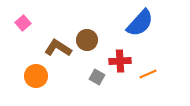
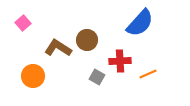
orange circle: moved 3 px left
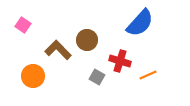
pink square: moved 2 px down; rotated 14 degrees counterclockwise
brown L-shape: moved 2 px down; rotated 12 degrees clockwise
red cross: rotated 20 degrees clockwise
orange line: moved 1 px down
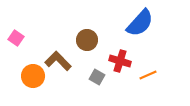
pink square: moved 7 px left, 13 px down
brown L-shape: moved 11 px down
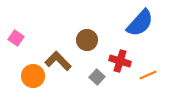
gray square: rotated 14 degrees clockwise
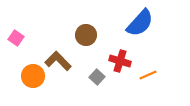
brown circle: moved 1 px left, 5 px up
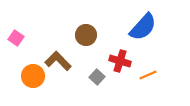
blue semicircle: moved 3 px right, 4 px down
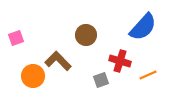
pink square: rotated 35 degrees clockwise
gray square: moved 4 px right, 3 px down; rotated 28 degrees clockwise
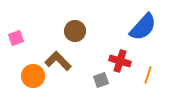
brown circle: moved 11 px left, 4 px up
orange line: rotated 48 degrees counterclockwise
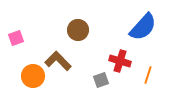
brown circle: moved 3 px right, 1 px up
